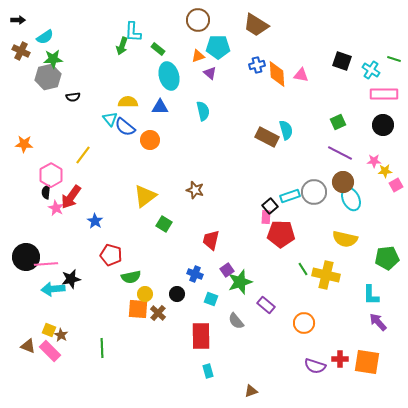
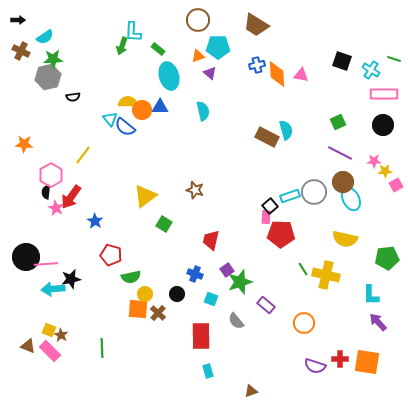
orange circle at (150, 140): moved 8 px left, 30 px up
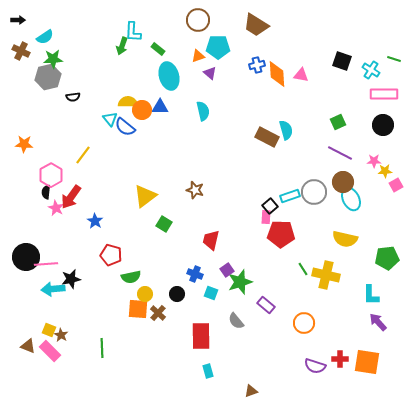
cyan square at (211, 299): moved 6 px up
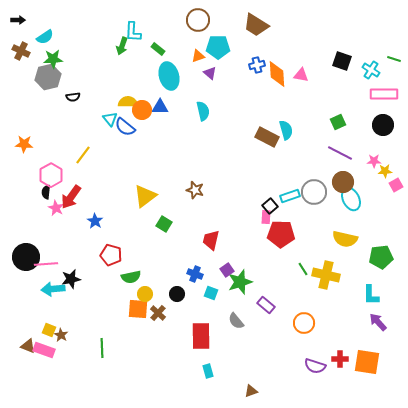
green pentagon at (387, 258): moved 6 px left, 1 px up
pink rectangle at (50, 351): moved 6 px left, 1 px up; rotated 25 degrees counterclockwise
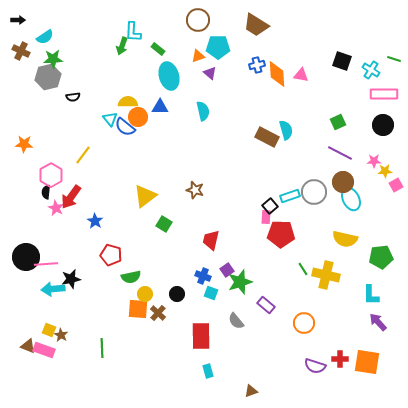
orange circle at (142, 110): moved 4 px left, 7 px down
blue cross at (195, 274): moved 8 px right, 2 px down
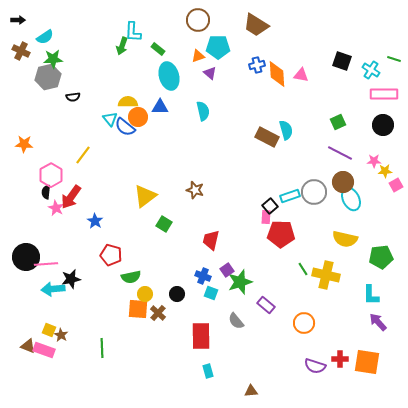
brown triangle at (251, 391): rotated 16 degrees clockwise
